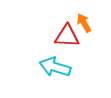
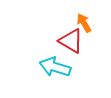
red triangle: moved 4 px right, 5 px down; rotated 28 degrees clockwise
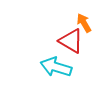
cyan arrow: moved 1 px right
